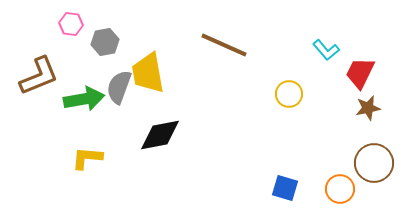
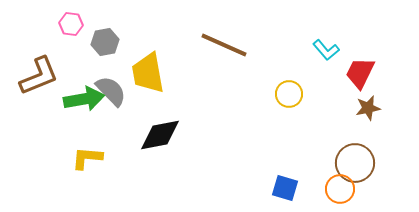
gray semicircle: moved 8 px left, 4 px down; rotated 116 degrees clockwise
brown circle: moved 19 px left
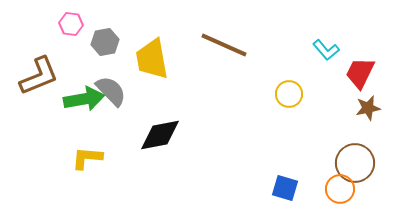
yellow trapezoid: moved 4 px right, 14 px up
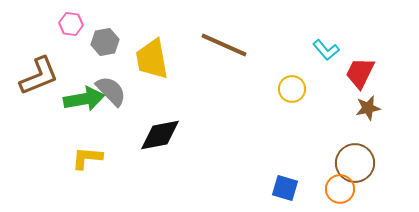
yellow circle: moved 3 px right, 5 px up
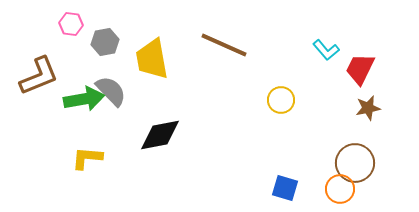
red trapezoid: moved 4 px up
yellow circle: moved 11 px left, 11 px down
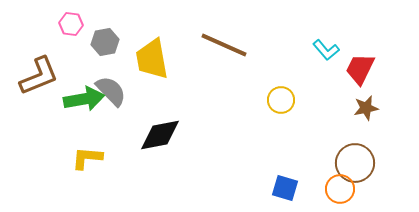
brown star: moved 2 px left
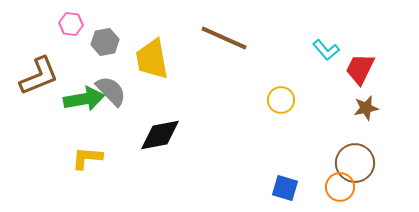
brown line: moved 7 px up
orange circle: moved 2 px up
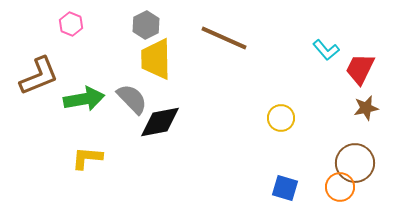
pink hexagon: rotated 15 degrees clockwise
gray hexagon: moved 41 px right, 17 px up; rotated 16 degrees counterclockwise
yellow trapezoid: moved 4 px right; rotated 9 degrees clockwise
gray semicircle: moved 21 px right, 8 px down
yellow circle: moved 18 px down
black diamond: moved 13 px up
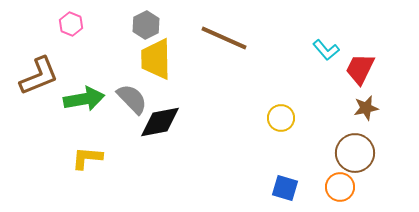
brown circle: moved 10 px up
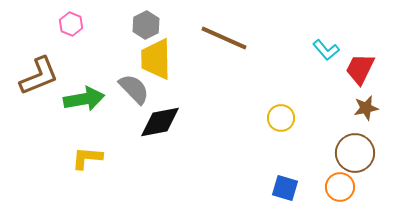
gray semicircle: moved 2 px right, 10 px up
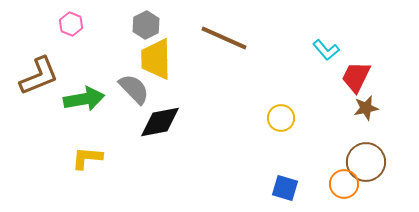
red trapezoid: moved 4 px left, 8 px down
brown circle: moved 11 px right, 9 px down
orange circle: moved 4 px right, 3 px up
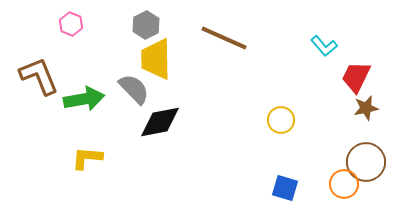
cyan L-shape: moved 2 px left, 4 px up
brown L-shape: rotated 90 degrees counterclockwise
yellow circle: moved 2 px down
